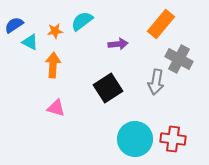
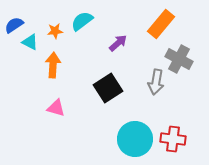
purple arrow: moved 1 px up; rotated 36 degrees counterclockwise
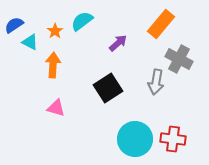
orange star: rotated 28 degrees counterclockwise
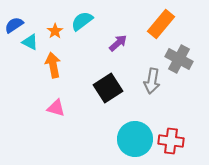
orange arrow: rotated 15 degrees counterclockwise
gray arrow: moved 4 px left, 1 px up
red cross: moved 2 px left, 2 px down
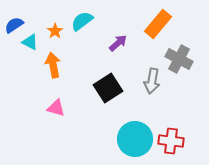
orange rectangle: moved 3 px left
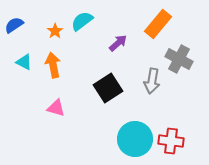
cyan triangle: moved 6 px left, 20 px down
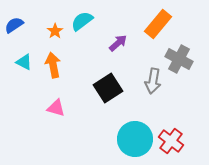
gray arrow: moved 1 px right
red cross: rotated 30 degrees clockwise
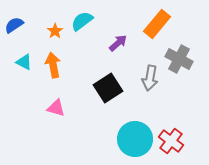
orange rectangle: moved 1 px left
gray arrow: moved 3 px left, 3 px up
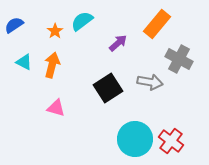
orange arrow: moved 1 px left; rotated 25 degrees clockwise
gray arrow: moved 4 px down; rotated 90 degrees counterclockwise
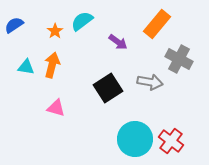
purple arrow: moved 1 px up; rotated 78 degrees clockwise
cyan triangle: moved 2 px right, 5 px down; rotated 18 degrees counterclockwise
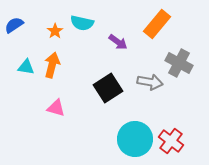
cyan semicircle: moved 2 px down; rotated 130 degrees counterclockwise
gray cross: moved 4 px down
